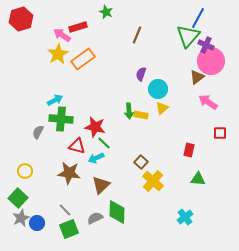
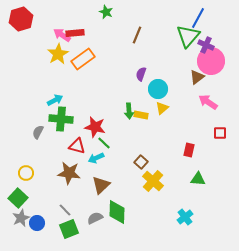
red rectangle at (78, 27): moved 3 px left, 6 px down; rotated 12 degrees clockwise
yellow circle at (25, 171): moved 1 px right, 2 px down
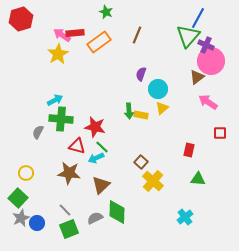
orange rectangle at (83, 59): moved 16 px right, 17 px up
green line at (104, 143): moved 2 px left, 4 px down
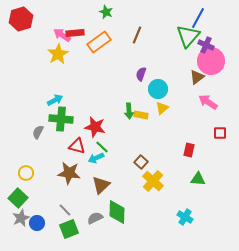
cyan cross at (185, 217): rotated 21 degrees counterclockwise
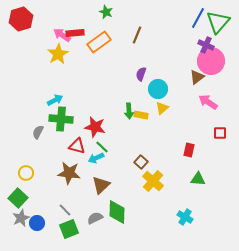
green triangle at (188, 36): moved 30 px right, 14 px up
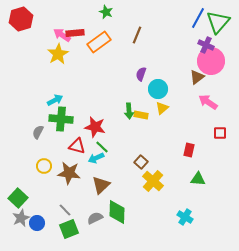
yellow circle at (26, 173): moved 18 px right, 7 px up
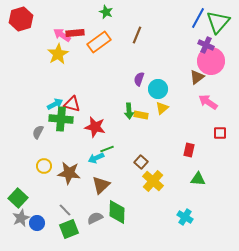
purple semicircle at (141, 74): moved 2 px left, 5 px down
cyan arrow at (55, 100): moved 4 px down
red triangle at (77, 146): moved 5 px left, 42 px up
green line at (102, 147): moved 5 px right, 2 px down; rotated 64 degrees counterclockwise
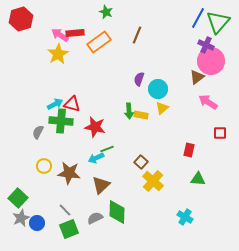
pink arrow at (62, 35): moved 2 px left
green cross at (61, 119): moved 2 px down
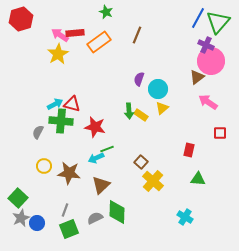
yellow rectangle at (141, 115): rotated 24 degrees clockwise
gray line at (65, 210): rotated 64 degrees clockwise
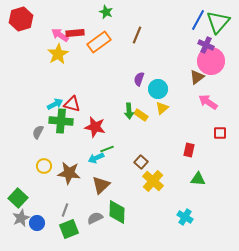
blue line at (198, 18): moved 2 px down
